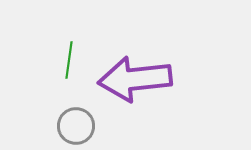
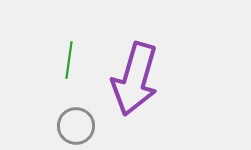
purple arrow: rotated 68 degrees counterclockwise
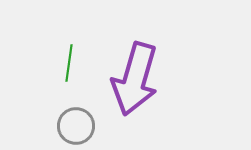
green line: moved 3 px down
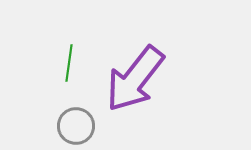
purple arrow: rotated 22 degrees clockwise
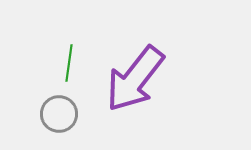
gray circle: moved 17 px left, 12 px up
